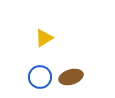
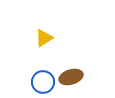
blue circle: moved 3 px right, 5 px down
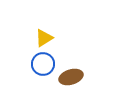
blue circle: moved 18 px up
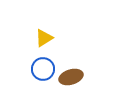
blue circle: moved 5 px down
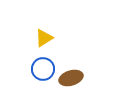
brown ellipse: moved 1 px down
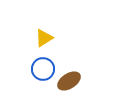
brown ellipse: moved 2 px left, 3 px down; rotated 15 degrees counterclockwise
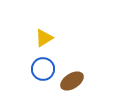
brown ellipse: moved 3 px right
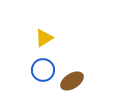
blue circle: moved 1 px down
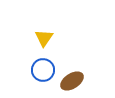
yellow triangle: rotated 24 degrees counterclockwise
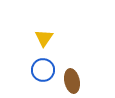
brown ellipse: rotated 70 degrees counterclockwise
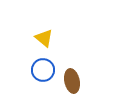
yellow triangle: rotated 24 degrees counterclockwise
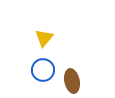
yellow triangle: rotated 30 degrees clockwise
